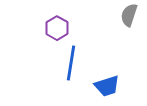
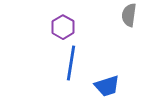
gray semicircle: rotated 10 degrees counterclockwise
purple hexagon: moved 6 px right, 1 px up
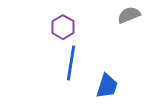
gray semicircle: rotated 60 degrees clockwise
blue trapezoid: rotated 56 degrees counterclockwise
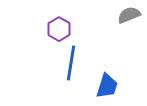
purple hexagon: moved 4 px left, 2 px down
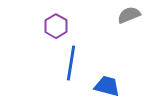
purple hexagon: moved 3 px left, 3 px up
blue trapezoid: rotated 92 degrees counterclockwise
